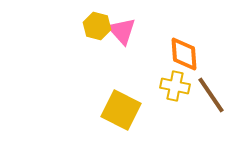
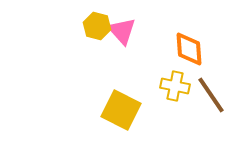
orange diamond: moved 5 px right, 5 px up
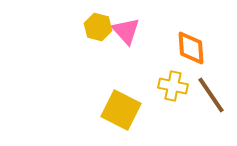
yellow hexagon: moved 1 px right, 1 px down
pink triangle: moved 4 px right
orange diamond: moved 2 px right, 1 px up
yellow cross: moved 2 px left
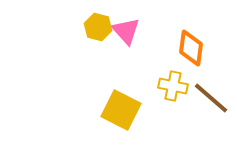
orange diamond: rotated 12 degrees clockwise
brown line: moved 3 px down; rotated 15 degrees counterclockwise
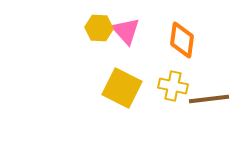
yellow hexagon: moved 1 px right, 1 px down; rotated 12 degrees counterclockwise
orange diamond: moved 9 px left, 8 px up
brown line: moved 2 px left, 1 px down; rotated 48 degrees counterclockwise
yellow square: moved 1 px right, 22 px up
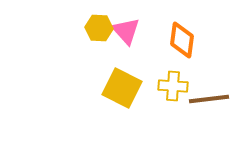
yellow cross: rotated 8 degrees counterclockwise
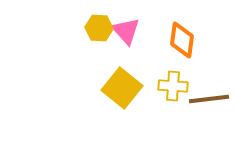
yellow square: rotated 12 degrees clockwise
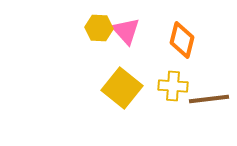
orange diamond: rotated 6 degrees clockwise
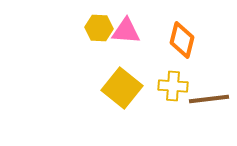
pink triangle: rotated 44 degrees counterclockwise
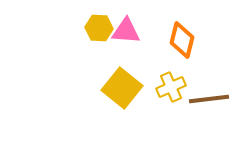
yellow cross: moved 2 px left, 1 px down; rotated 28 degrees counterclockwise
